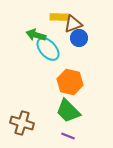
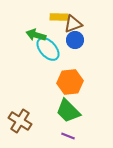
blue circle: moved 4 px left, 2 px down
orange hexagon: rotated 20 degrees counterclockwise
brown cross: moved 2 px left, 2 px up; rotated 15 degrees clockwise
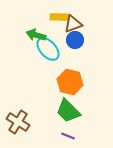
orange hexagon: rotated 20 degrees clockwise
brown cross: moved 2 px left, 1 px down
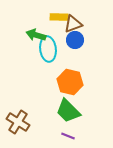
cyan ellipse: rotated 35 degrees clockwise
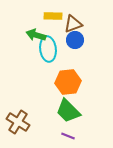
yellow rectangle: moved 6 px left, 1 px up
orange hexagon: moved 2 px left; rotated 20 degrees counterclockwise
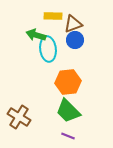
brown cross: moved 1 px right, 5 px up
